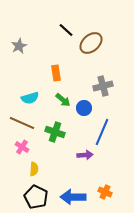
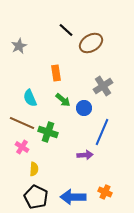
brown ellipse: rotated 10 degrees clockwise
gray cross: rotated 18 degrees counterclockwise
cyan semicircle: rotated 84 degrees clockwise
green cross: moved 7 px left
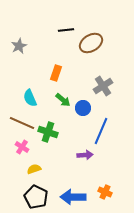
black line: rotated 49 degrees counterclockwise
orange rectangle: rotated 28 degrees clockwise
blue circle: moved 1 px left
blue line: moved 1 px left, 1 px up
yellow semicircle: rotated 112 degrees counterclockwise
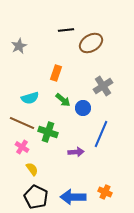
cyan semicircle: rotated 84 degrees counterclockwise
blue line: moved 3 px down
purple arrow: moved 9 px left, 3 px up
yellow semicircle: moved 2 px left; rotated 72 degrees clockwise
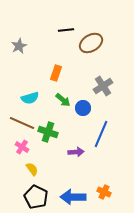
orange cross: moved 1 px left
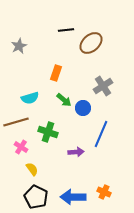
brown ellipse: rotated 10 degrees counterclockwise
green arrow: moved 1 px right
brown line: moved 6 px left, 1 px up; rotated 40 degrees counterclockwise
pink cross: moved 1 px left
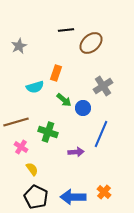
cyan semicircle: moved 5 px right, 11 px up
orange cross: rotated 16 degrees clockwise
